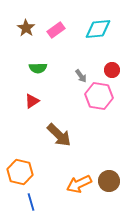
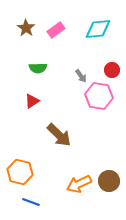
blue line: rotated 54 degrees counterclockwise
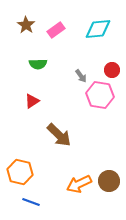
brown star: moved 3 px up
green semicircle: moved 4 px up
pink hexagon: moved 1 px right, 1 px up
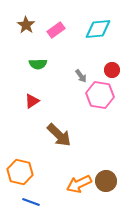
brown circle: moved 3 px left
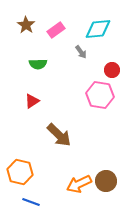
gray arrow: moved 24 px up
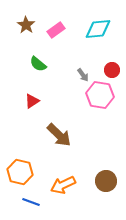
gray arrow: moved 2 px right, 23 px down
green semicircle: rotated 42 degrees clockwise
orange arrow: moved 16 px left, 1 px down
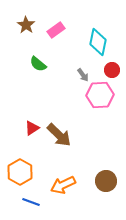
cyan diamond: moved 13 px down; rotated 72 degrees counterclockwise
pink hexagon: rotated 12 degrees counterclockwise
red triangle: moved 27 px down
orange hexagon: rotated 15 degrees clockwise
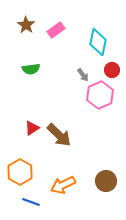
green semicircle: moved 7 px left, 5 px down; rotated 48 degrees counterclockwise
pink hexagon: rotated 20 degrees counterclockwise
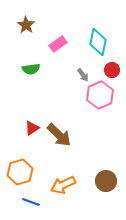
pink rectangle: moved 2 px right, 14 px down
orange hexagon: rotated 15 degrees clockwise
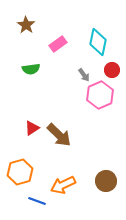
gray arrow: moved 1 px right
blue line: moved 6 px right, 1 px up
